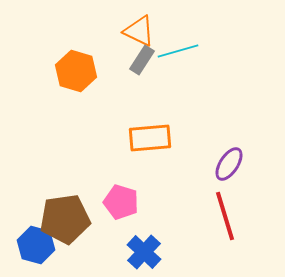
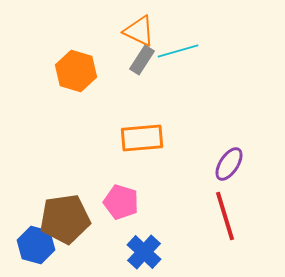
orange rectangle: moved 8 px left
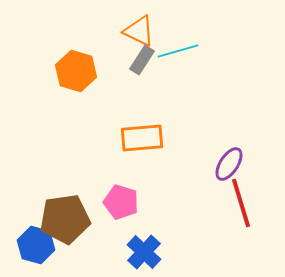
red line: moved 16 px right, 13 px up
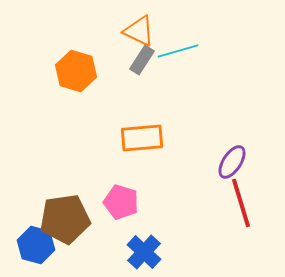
purple ellipse: moved 3 px right, 2 px up
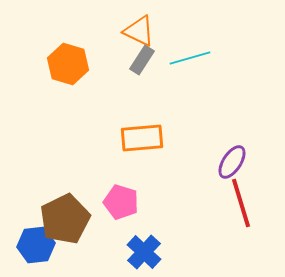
cyan line: moved 12 px right, 7 px down
orange hexagon: moved 8 px left, 7 px up
brown pentagon: rotated 18 degrees counterclockwise
blue hexagon: rotated 21 degrees counterclockwise
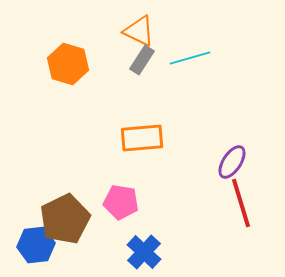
pink pentagon: rotated 8 degrees counterclockwise
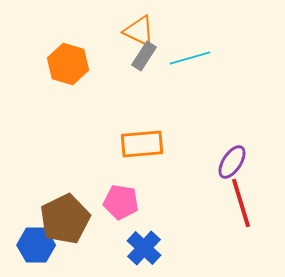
gray rectangle: moved 2 px right, 4 px up
orange rectangle: moved 6 px down
blue hexagon: rotated 6 degrees clockwise
blue cross: moved 4 px up
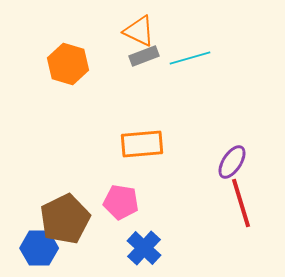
gray rectangle: rotated 36 degrees clockwise
blue hexagon: moved 3 px right, 3 px down
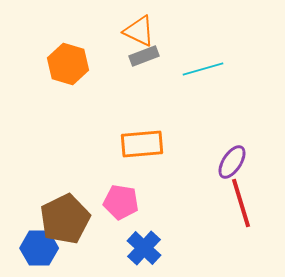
cyan line: moved 13 px right, 11 px down
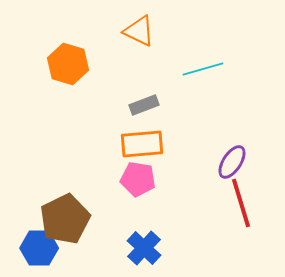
gray rectangle: moved 49 px down
pink pentagon: moved 17 px right, 23 px up
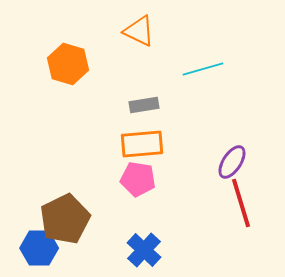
gray rectangle: rotated 12 degrees clockwise
blue cross: moved 2 px down
